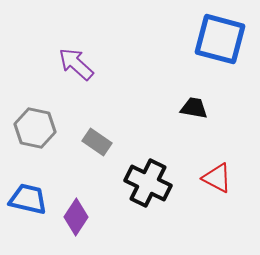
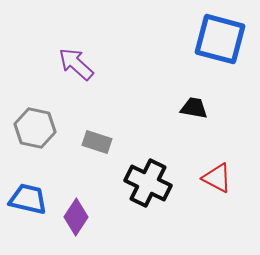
gray rectangle: rotated 16 degrees counterclockwise
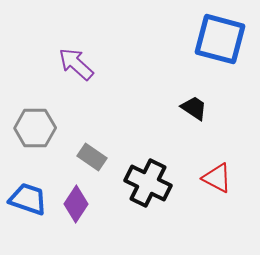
black trapezoid: rotated 24 degrees clockwise
gray hexagon: rotated 12 degrees counterclockwise
gray rectangle: moved 5 px left, 15 px down; rotated 16 degrees clockwise
blue trapezoid: rotated 6 degrees clockwise
purple diamond: moved 13 px up
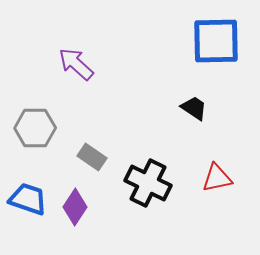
blue square: moved 4 px left, 2 px down; rotated 16 degrees counterclockwise
red triangle: rotated 40 degrees counterclockwise
purple diamond: moved 1 px left, 3 px down
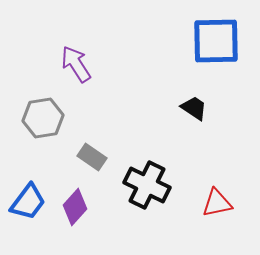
purple arrow: rotated 15 degrees clockwise
gray hexagon: moved 8 px right, 10 px up; rotated 9 degrees counterclockwise
red triangle: moved 25 px down
black cross: moved 1 px left, 2 px down
blue trapezoid: moved 3 px down; rotated 108 degrees clockwise
purple diamond: rotated 9 degrees clockwise
